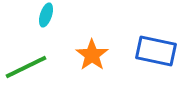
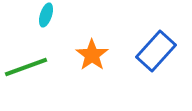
blue rectangle: rotated 60 degrees counterclockwise
green line: rotated 6 degrees clockwise
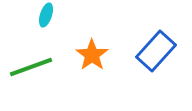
green line: moved 5 px right
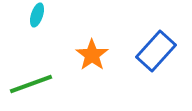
cyan ellipse: moved 9 px left
green line: moved 17 px down
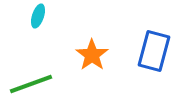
cyan ellipse: moved 1 px right, 1 px down
blue rectangle: moved 2 px left; rotated 27 degrees counterclockwise
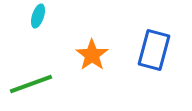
blue rectangle: moved 1 px up
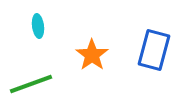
cyan ellipse: moved 10 px down; rotated 25 degrees counterclockwise
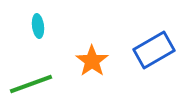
blue rectangle: rotated 45 degrees clockwise
orange star: moved 6 px down
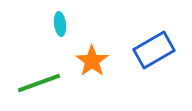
cyan ellipse: moved 22 px right, 2 px up
green line: moved 8 px right, 1 px up
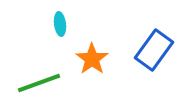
blue rectangle: rotated 24 degrees counterclockwise
orange star: moved 2 px up
